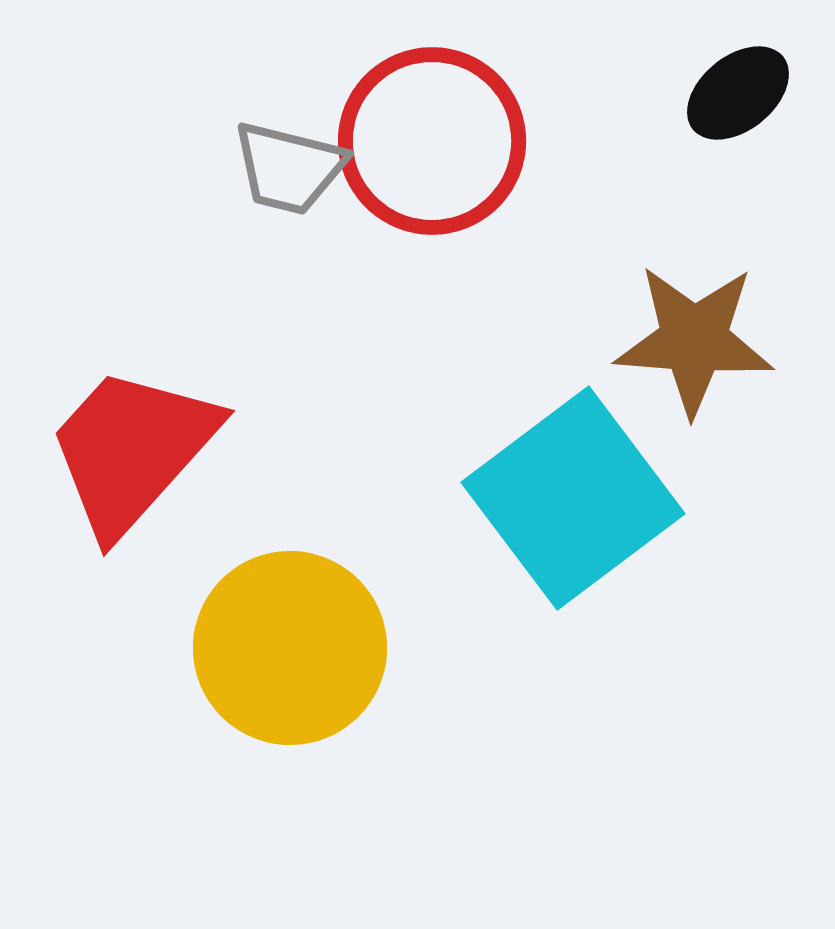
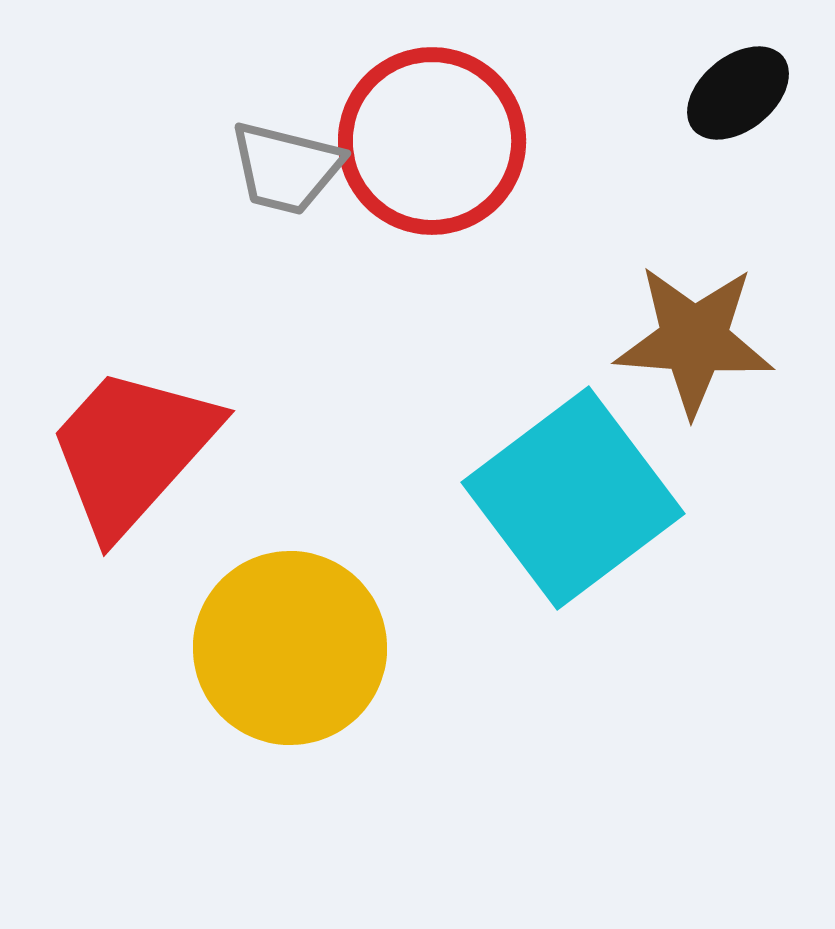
gray trapezoid: moved 3 px left
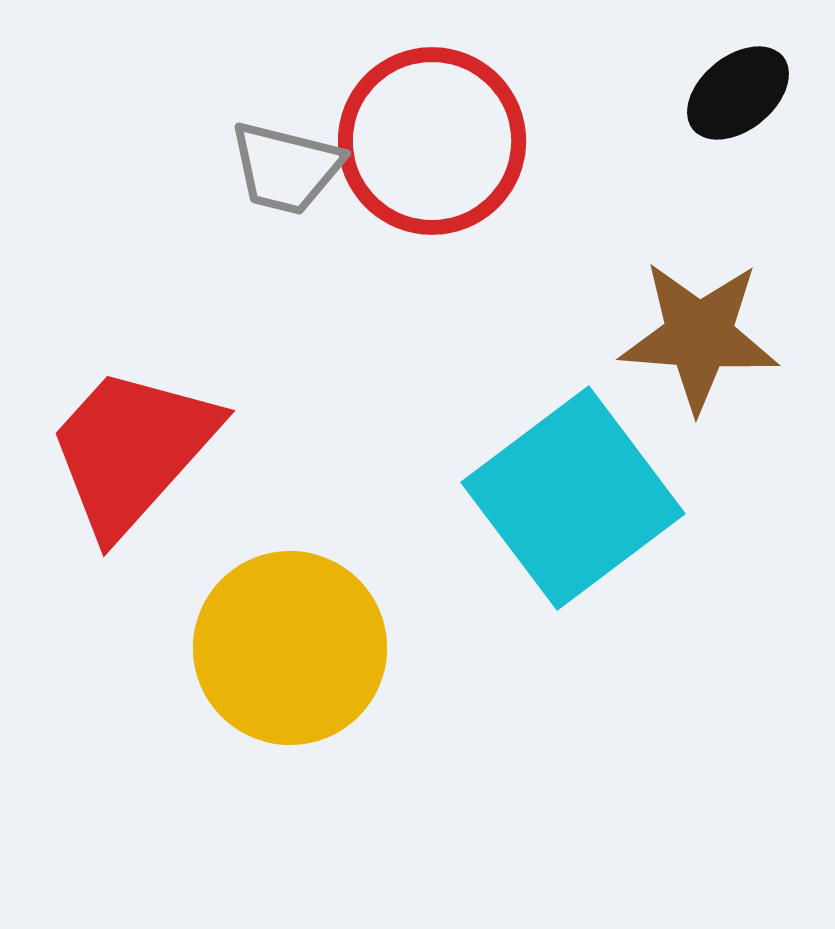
brown star: moved 5 px right, 4 px up
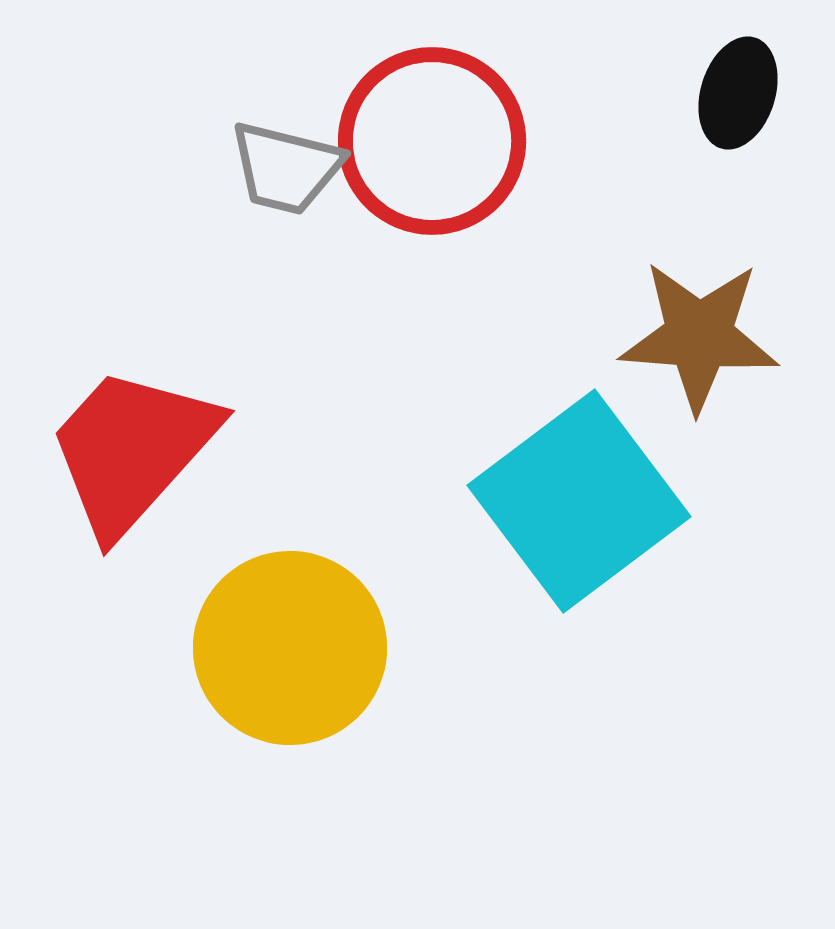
black ellipse: rotated 34 degrees counterclockwise
cyan square: moved 6 px right, 3 px down
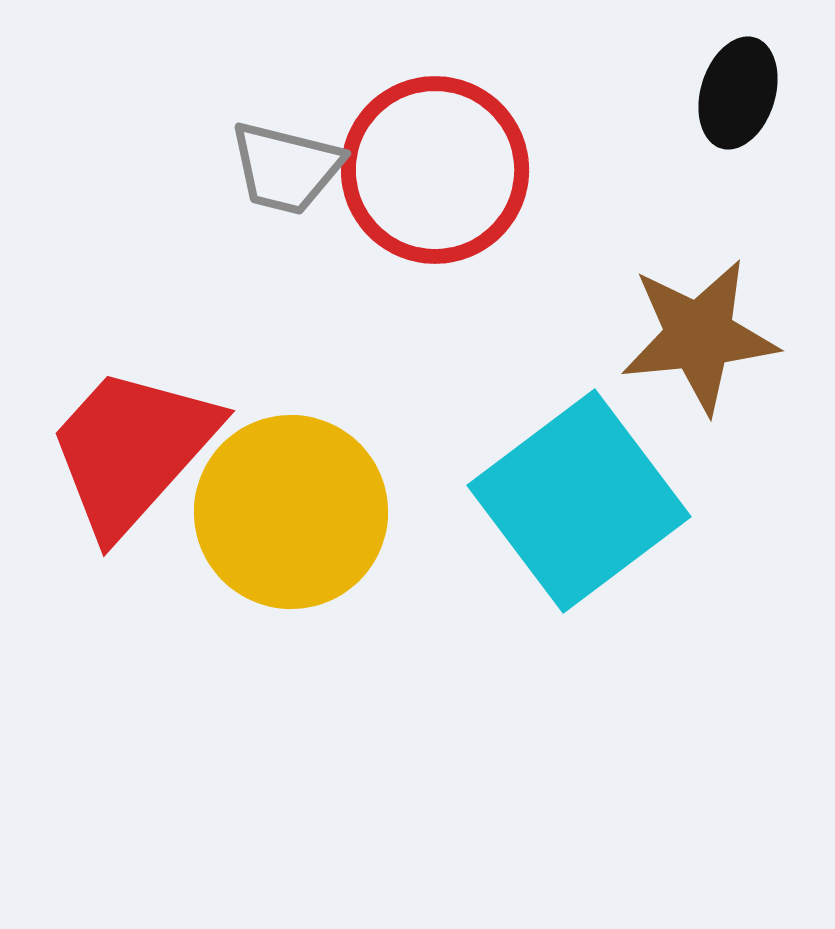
red circle: moved 3 px right, 29 px down
brown star: rotated 10 degrees counterclockwise
yellow circle: moved 1 px right, 136 px up
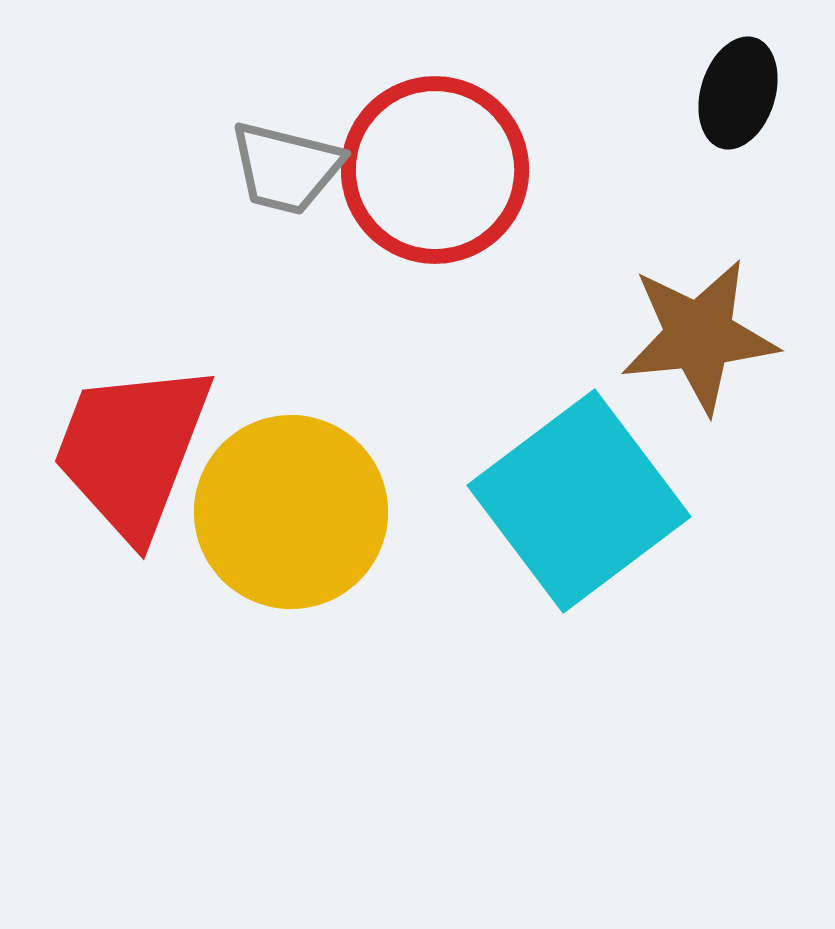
red trapezoid: rotated 21 degrees counterclockwise
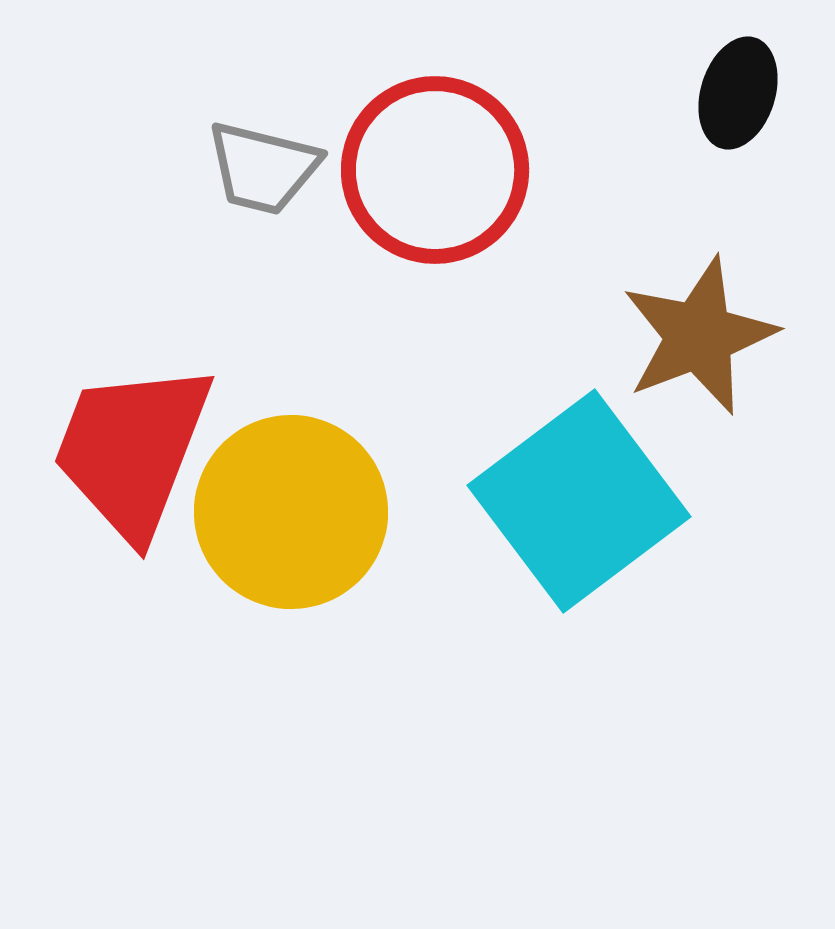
gray trapezoid: moved 23 px left
brown star: rotated 15 degrees counterclockwise
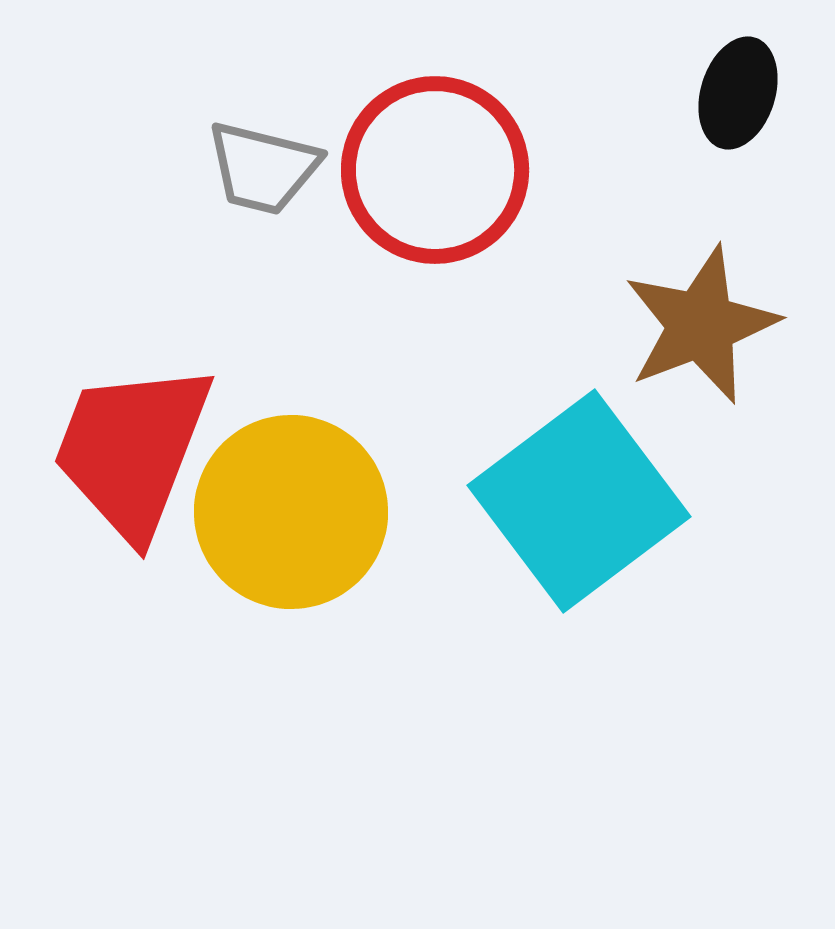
brown star: moved 2 px right, 11 px up
